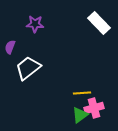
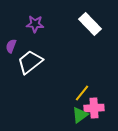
white rectangle: moved 9 px left, 1 px down
purple semicircle: moved 1 px right, 1 px up
white trapezoid: moved 2 px right, 6 px up
yellow line: rotated 48 degrees counterclockwise
pink cross: rotated 12 degrees clockwise
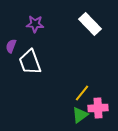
white trapezoid: rotated 72 degrees counterclockwise
pink cross: moved 4 px right
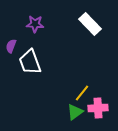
green triangle: moved 5 px left, 3 px up
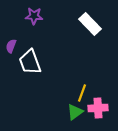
purple star: moved 1 px left, 8 px up
yellow line: rotated 18 degrees counterclockwise
